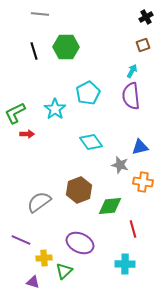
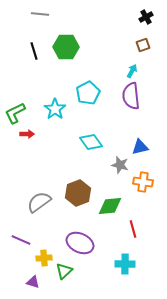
brown hexagon: moved 1 px left, 3 px down
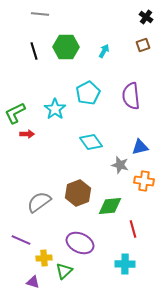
black cross: rotated 24 degrees counterclockwise
cyan arrow: moved 28 px left, 20 px up
orange cross: moved 1 px right, 1 px up
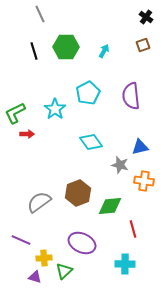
gray line: rotated 60 degrees clockwise
purple ellipse: moved 2 px right
purple triangle: moved 2 px right, 5 px up
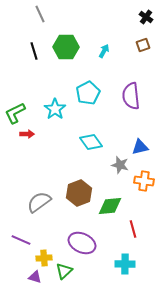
brown hexagon: moved 1 px right
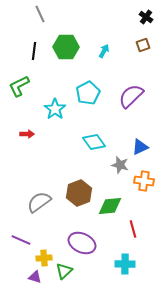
black line: rotated 24 degrees clockwise
purple semicircle: rotated 52 degrees clockwise
green L-shape: moved 4 px right, 27 px up
cyan diamond: moved 3 px right
blue triangle: rotated 12 degrees counterclockwise
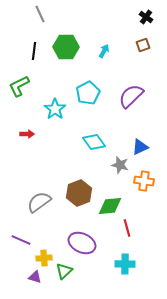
red line: moved 6 px left, 1 px up
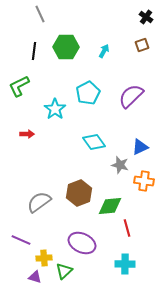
brown square: moved 1 px left
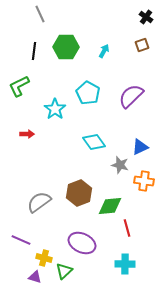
cyan pentagon: rotated 15 degrees counterclockwise
yellow cross: rotated 21 degrees clockwise
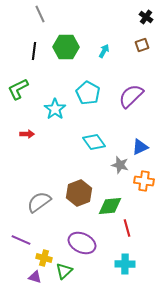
green L-shape: moved 1 px left, 3 px down
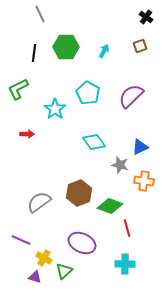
brown square: moved 2 px left, 1 px down
black line: moved 2 px down
green diamond: rotated 25 degrees clockwise
yellow cross: rotated 14 degrees clockwise
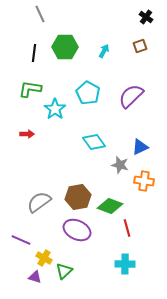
green hexagon: moved 1 px left
green L-shape: moved 12 px right; rotated 35 degrees clockwise
brown hexagon: moved 1 px left, 4 px down; rotated 10 degrees clockwise
purple ellipse: moved 5 px left, 13 px up
